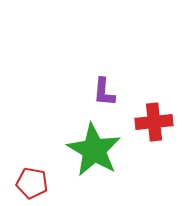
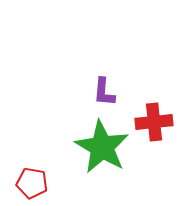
green star: moved 8 px right, 3 px up
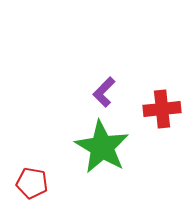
purple L-shape: rotated 40 degrees clockwise
red cross: moved 8 px right, 13 px up
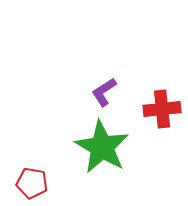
purple L-shape: rotated 12 degrees clockwise
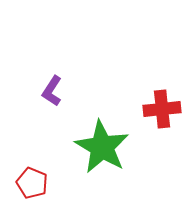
purple L-shape: moved 52 px left, 1 px up; rotated 24 degrees counterclockwise
red pentagon: rotated 12 degrees clockwise
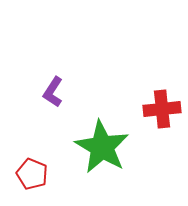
purple L-shape: moved 1 px right, 1 px down
red pentagon: moved 9 px up
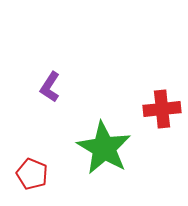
purple L-shape: moved 3 px left, 5 px up
green star: moved 2 px right, 1 px down
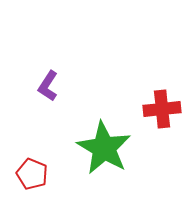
purple L-shape: moved 2 px left, 1 px up
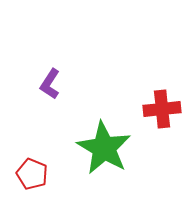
purple L-shape: moved 2 px right, 2 px up
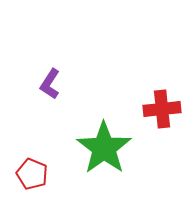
green star: rotated 6 degrees clockwise
